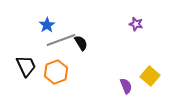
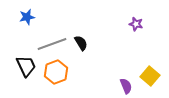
blue star: moved 20 px left, 8 px up; rotated 21 degrees clockwise
gray line: moved 9 px left, 4 px down
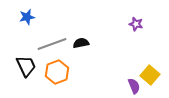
black semicircle: rotated 70 degrees counterclockwise
orange hexagon: moved 1 px right
yellow square: moved 1 px up
purple semicircle: moved 8 px right
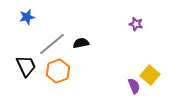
gray line: rotated 20 degrees counterclockwise
orange hexagon: moved 1 px right, 1 px up
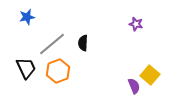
black semicircle: moved 2 px right; rotated 77 degrees counterclockwise
black trapezoid: moved 2 px down
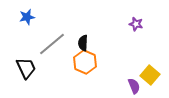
orange hexagon: moved 27 px right, 9 px up; rotated 15 degrees counterclockwise
